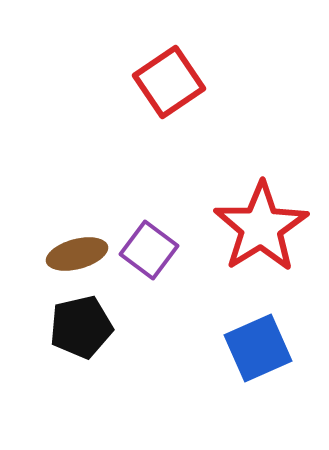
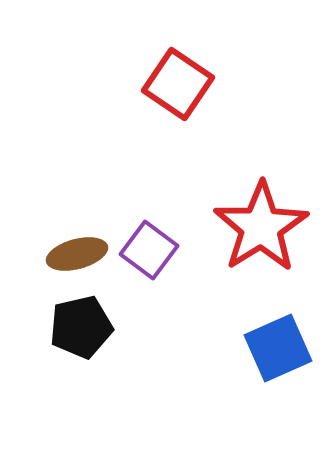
red square: moved 9 px right, 2 px down; rotated 22 degrees counterclockwise
blue square: moved 20 px right
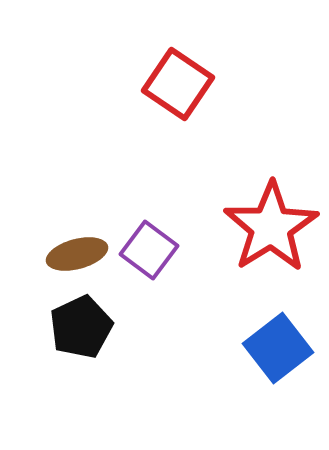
red star: moved 10 px right
black pentagon: rotated 12 degrees counterclockwise
blue square: rotated 14 degrees counterclockwise
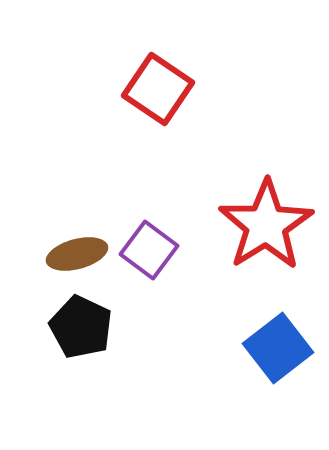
red square: moved 20 px left, 5 px down
red star: moved 5 px left, 2 px up
black pentagon: rotated 22 degrees counterclockwise
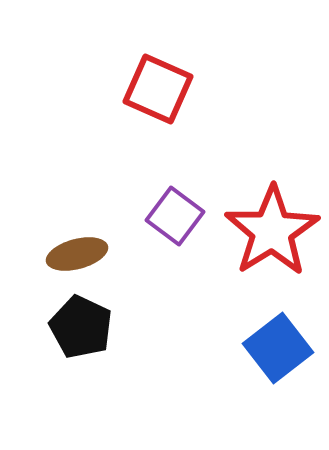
red square: rotated 10 degrees counterclockwise
red star: moved 6 px right, 6 px down
purple square: moved 26 px right, 34 px up
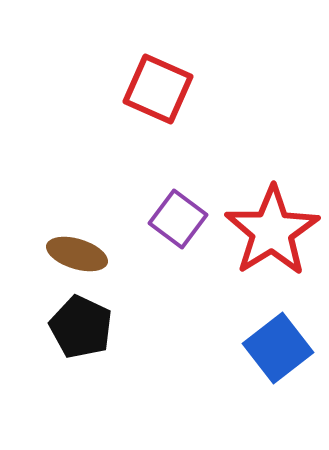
purple square: moved 3 px right, 3 px down
brown ellipse: rotated 32 degrees clockwise
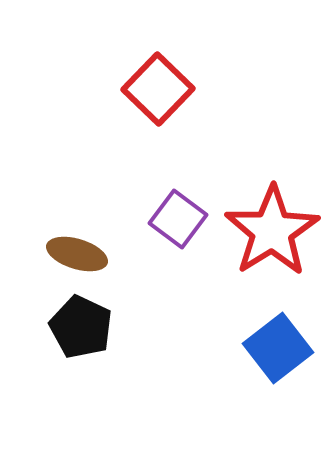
red square: rotated 20 degrees clockwise
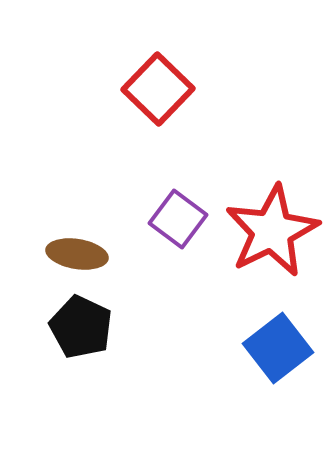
red star: rotated 6 degrees clockwise
brown ellipse: rotated 8 degrees counterclockwise
